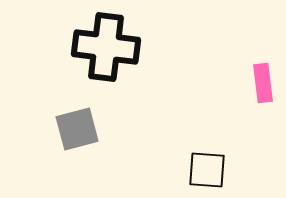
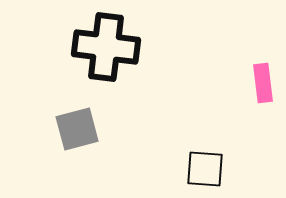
black square: moved 2 px left, 1 px up
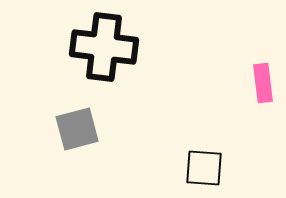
black cross: moved 2 px left
black square: moved 1 px left, 1 px up
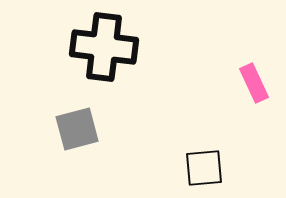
pink rectangle: moved 9 px left; rotated 18 degrees counterclockwise
black square: rotated 9 degrees counterclockwise
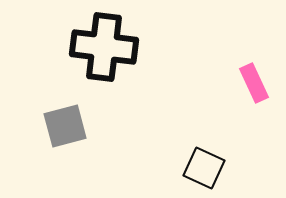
gray square: moved 12 px left, 3 px up
black square: rotated 30 degrees clockwise
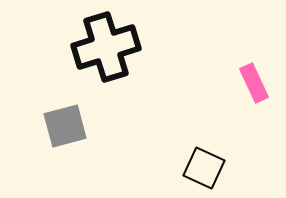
black cross: moved 2 px right; rotated 24 degrees counterclockwise
